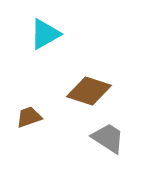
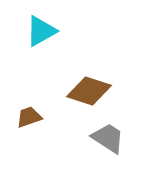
cyan triangle: moved 4 px left, 3 px up
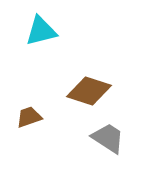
cyan triangle: rotated 16 degrees clockwise
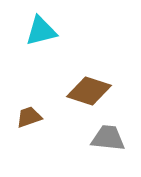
gray trapezoid: rotated 27 degrees counterclockwise
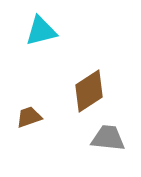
brown diamond: rotated 51 degrees counterclockwise
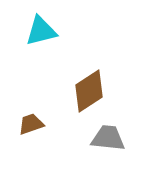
brown trapezoid: moved 2 px right, 7 px down
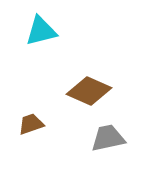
brown diamond: rotated 57 degrees clockwise
gray trapezoid: rotated 18 degrees counterclockwise
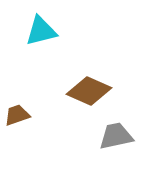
brown trapezoid: moved 14 px left, 9 px up
gray trapezoid: moved 8 px right, 2 px up
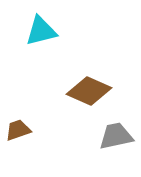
brown trapezoid: moved 1 px right, 15 px down
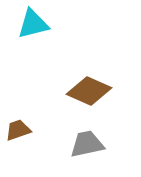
cyan triangle: moved 8 px left, 7 px up
gray trapezoid: moved 29 px left, 8 px down
